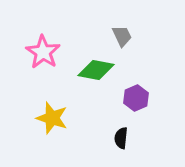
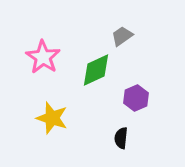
gray trapezoid: rotated 100 degrees counterclockwise
pink star: moved 5 px down
green diamond: rotated 36 degrees counterclockwise
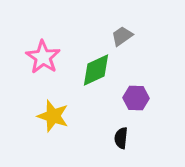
purple hexagon: rotated 25 degrees clockwise
yellow star: moved 1 px right, 2 px up
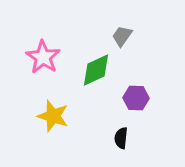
gray trapezoid: rotated 20 degrees counterclockwise
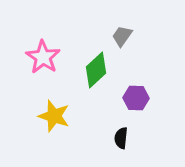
green diamond: rotated 18 degrees counterclockwise
yellow star: moved 1 px right
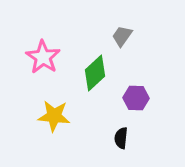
green diamond: moved 1 px left, 3 px down
yellow star: rotated 12 degrees counterclockwise
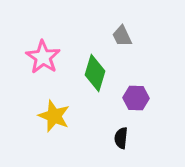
gray trapezoid: rotated 60 degrees counterclockwise
green diamond: rotated 30 degrees counterclockwise
yellow star: rotated 16 degrees clockwise
